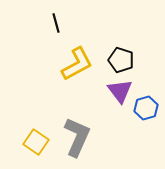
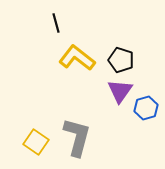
yellow L-shape: moved 6 px up; rotated 114 degrees counterclockwise
purple triangle: rotated 12 degrees clockwise
gray L-shape: rotated 9 degrees counterclockwise
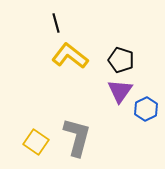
yellow L-shape: moved 7 px left, 2 px up
blue hexagon: moved 1 px down; rotated 10 degrees counterclockwise
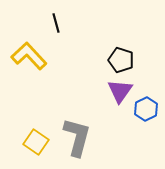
yellow L-shape: moved 41 px left; rotated 9 degrees clockwise
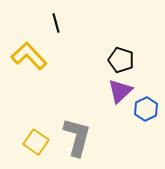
purple triangle: rotated 12 degrees clockwise
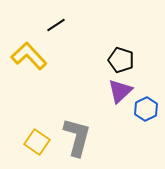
black line: moved 2 px down; rotated 72 degrees clockwise
yellow square: moved 1 px right
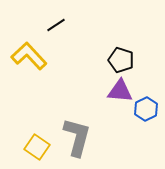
purple triangle: rotated 48 degrees clockwise
yellow square: moved 5 px down
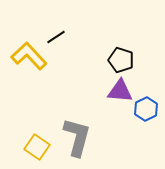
black line: moved 12 px down
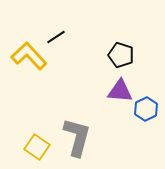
black pentagon: moved 5 px up
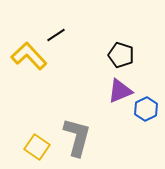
black line: moved 2 px up
purple triangle: rotated 28 degrees counterclockwise
